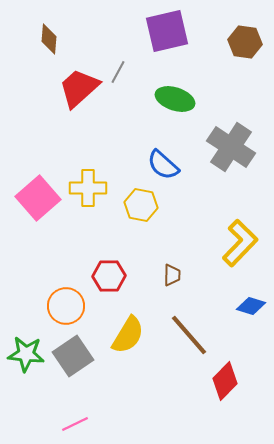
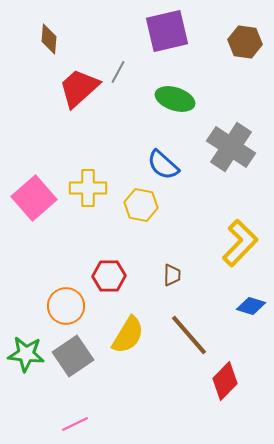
pink square: moved 4 px left
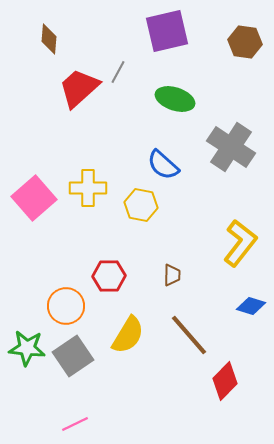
yellow L-shape: rotated 6 degrees counterclockwise
green star: moved 1 px right, 6 px up
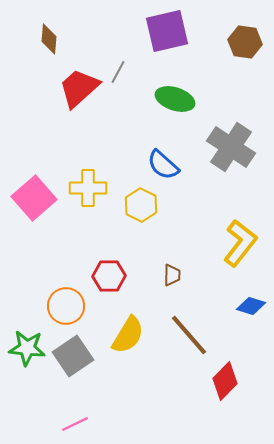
yellow hexagon: rotated 16 degrees clockwise
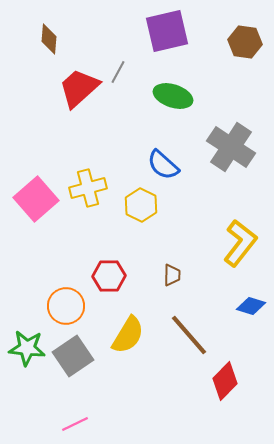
green ellipse: moved 2 px left, 3 px up
yellow cross: rotated 15 degrees counterclockwise
pink square: moved 2 px right, 1 px down
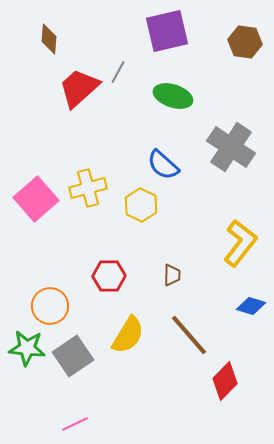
orange circle: moved 16 px left
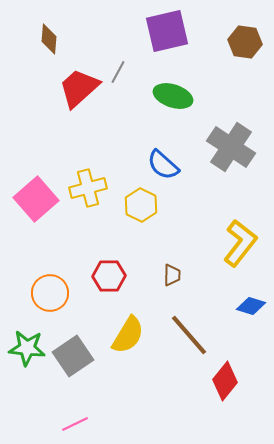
orange circle: moved 13 px up
red diamond: rotated 6 degrees counterclockwise
